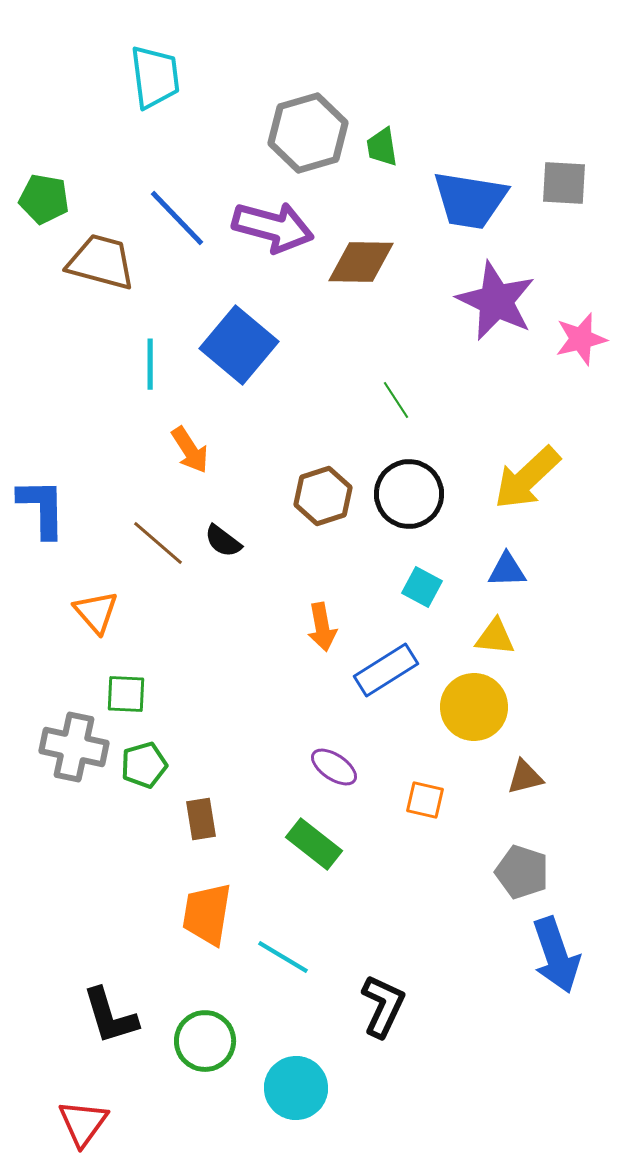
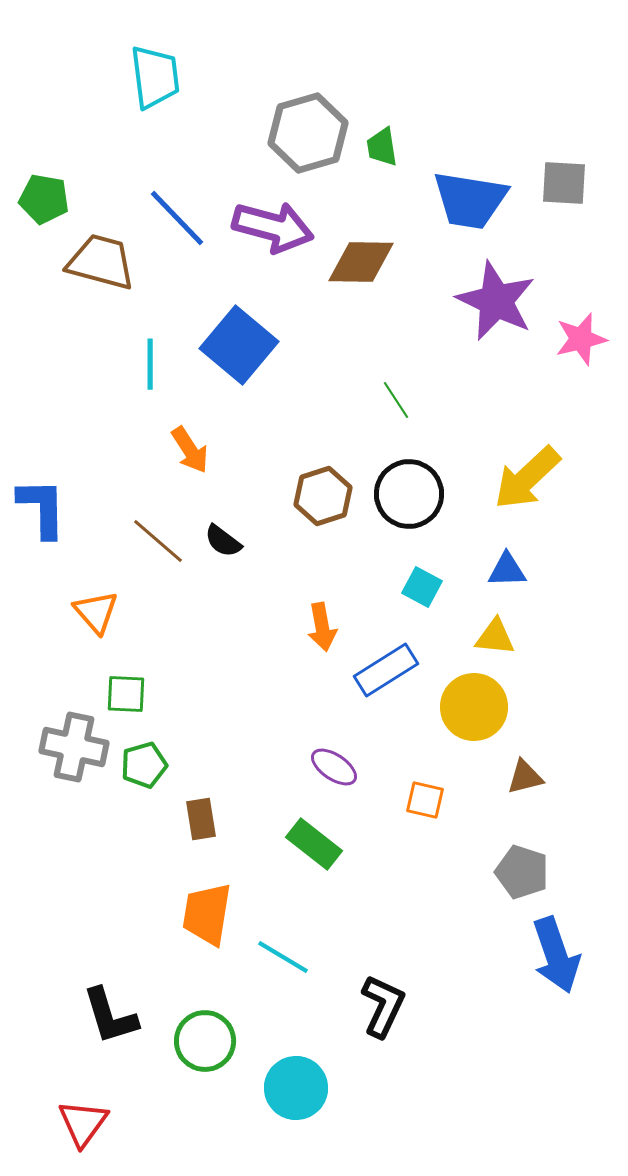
brown line at (158, 543): moved 2 px up
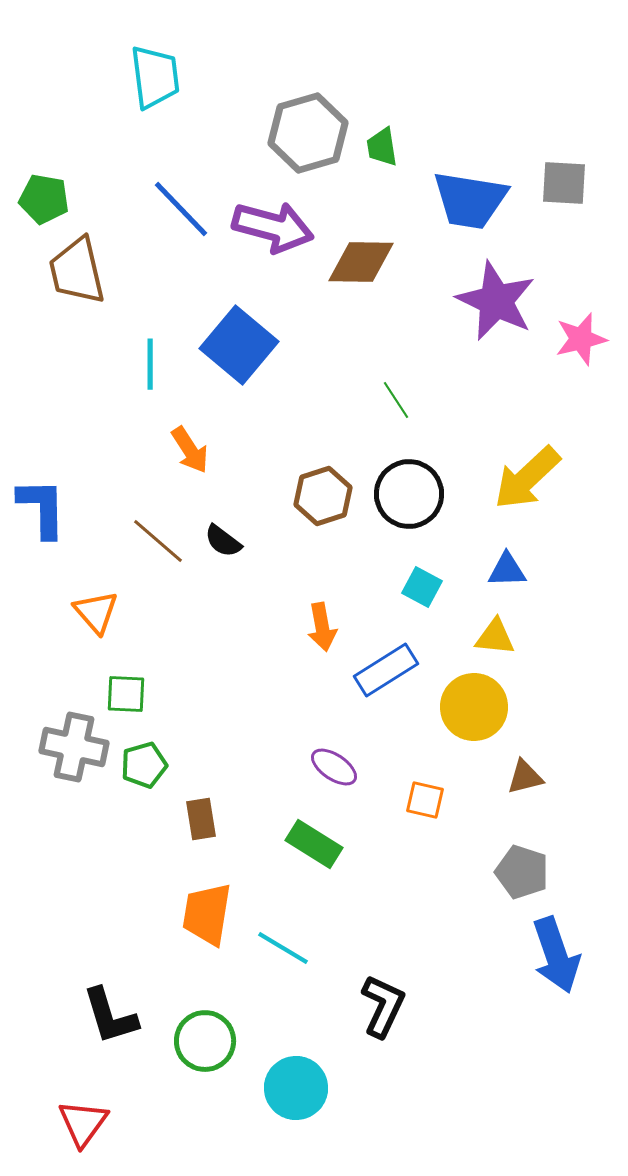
blue line at (177, 218): moved 4 px right, 9 px up
brown trapezoid at (101, 262): moved 24 px left, 9 px down; rotated 118 degrees counterclockwise
green rectangle at (314, 844): rotated 6 degrees counterclockwise
cyan line at (283, 957): moved 9 px up
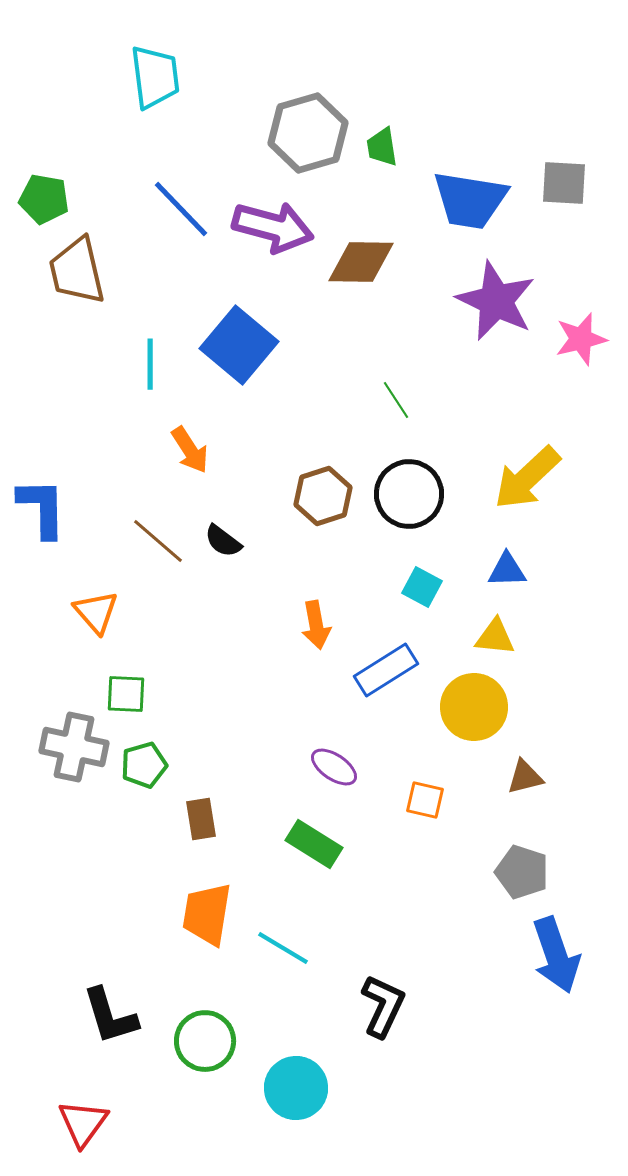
orange arrow at (322, 627): moved 6 px left, 2 px up
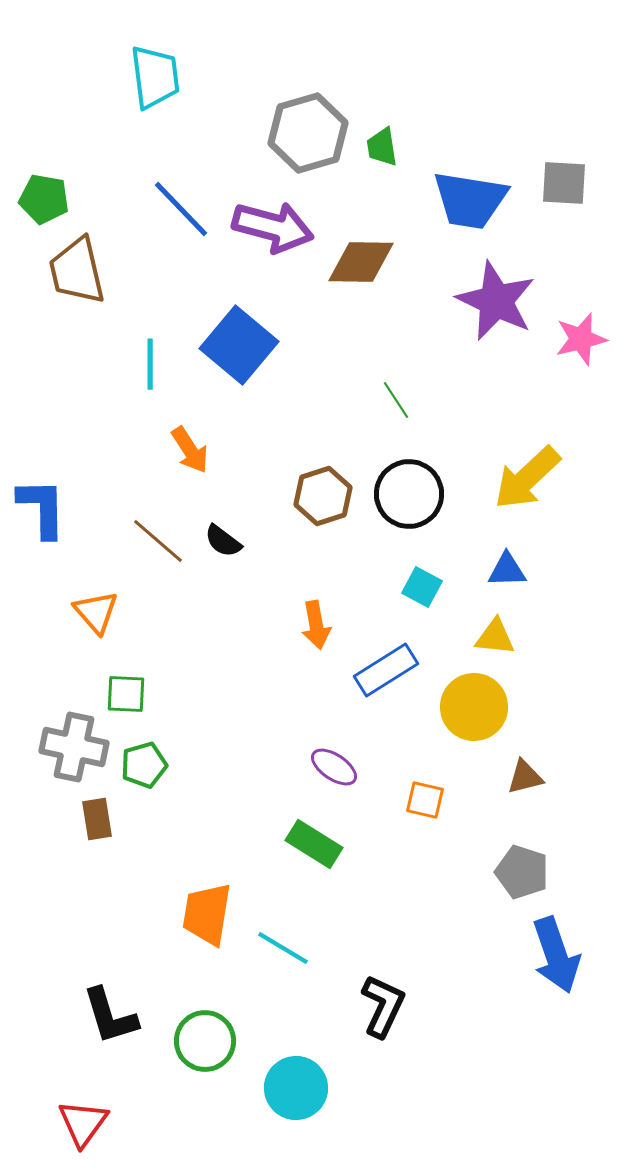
brown rectangle at (201, 819): moved 104 px left
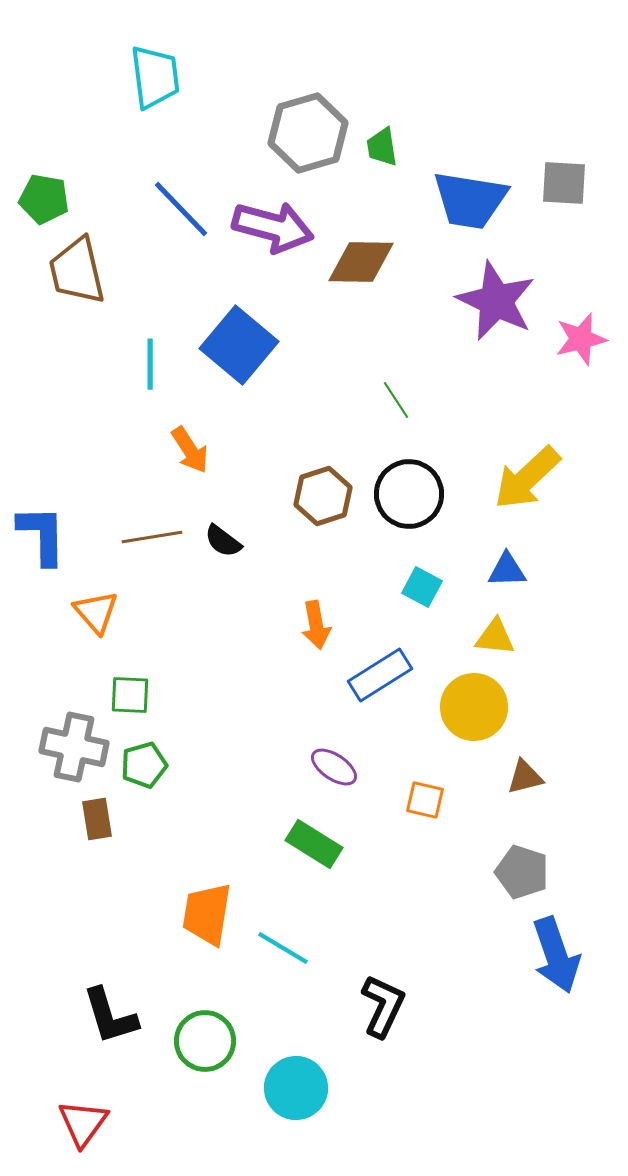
blue L-shape at (42, 508): moved 27 px down
brown line at (158, 541): moved 6 px left, 4 px up; rotated 50 degrees counterclockwise
blue rectangle at (386, 670): moved 6 px left, 5 px down
green square at (126, 694): moved 4 px right, 1 px down
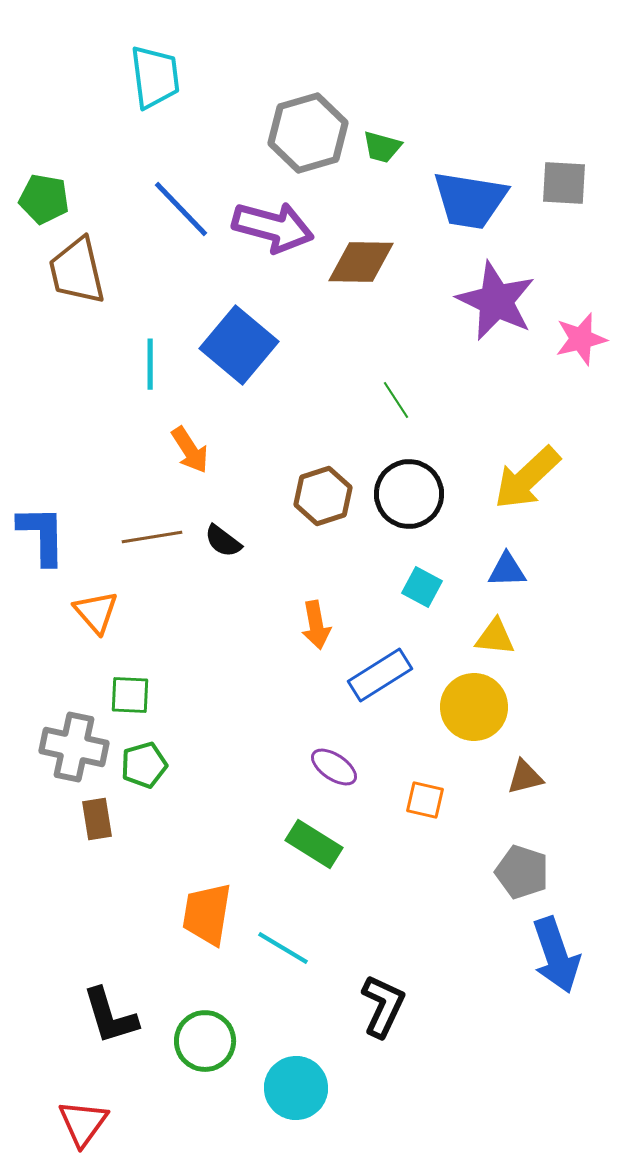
green trapezoid at (382, 147): rotated 66 degrees counterclockwise
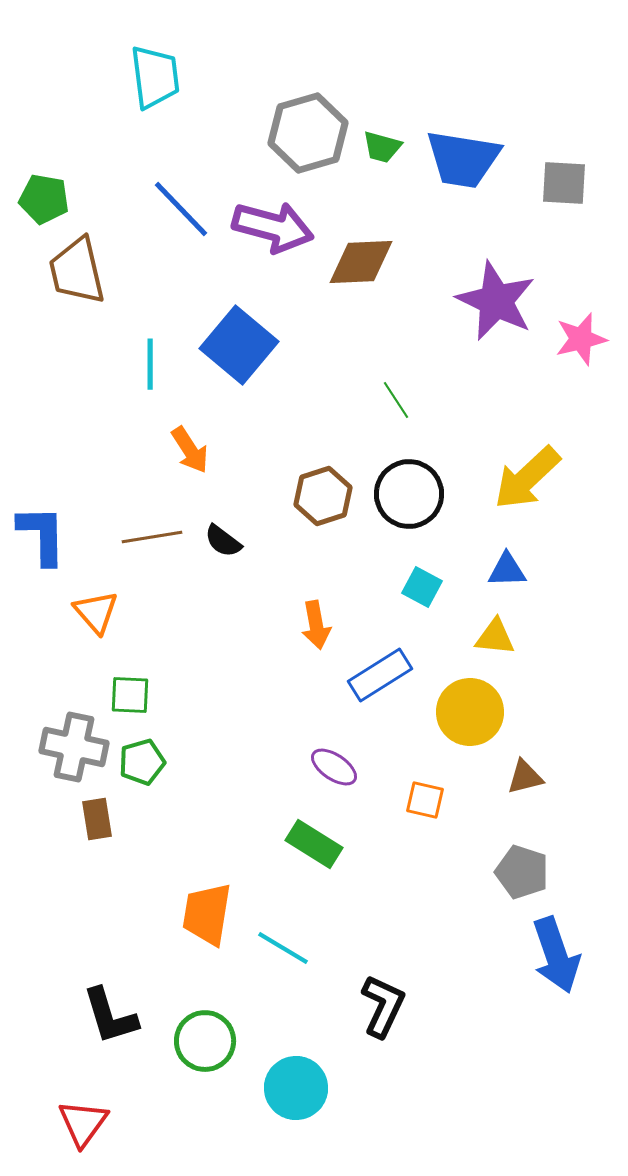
blue trapezoid at (470, 200): moved 7 px left, 41 px up
brown diamond at (361, 262): rotated 4 degrees counterclockwise
yellow circle at (474, 707): moved 4 px left, 5 px down
green pentagon at (144, 765): moved 2 px left, 3 px up
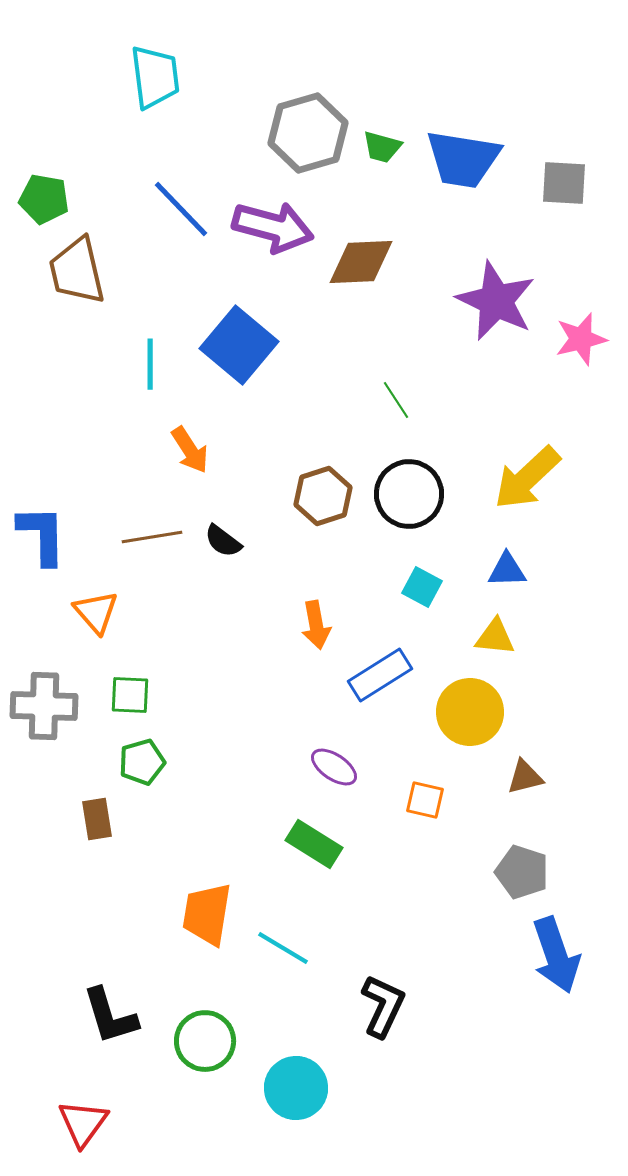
gray cross at (74, 747): moved 30 px left, 41 px up; rotated 10 degrees counterclockwise
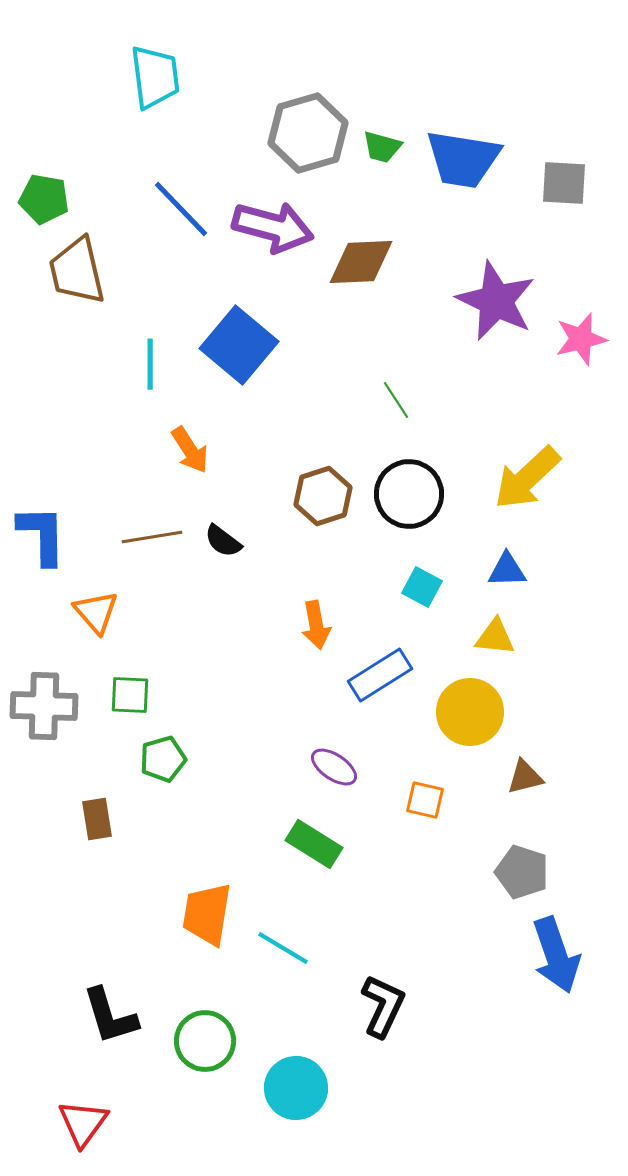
green pentagon at (142, 762): moved 21 px right, 3 px up
